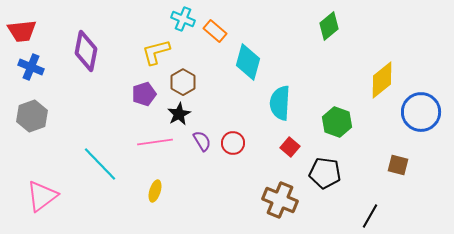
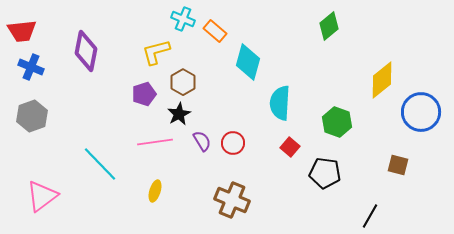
brown cross: moved 48 px left
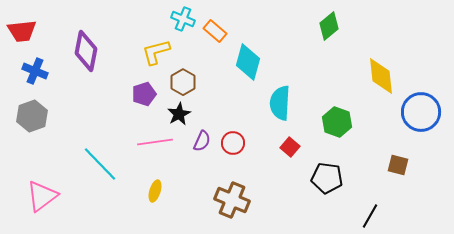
blue cross: moved 4 px right, 4 px down
yellow diamond: moved 1 px left, 4 px up; rotated 57 degrees counterclockwise
purple semicircle: rotated 55 degrees clockwise
black pentagon: moved 2 px right, 5 px down
